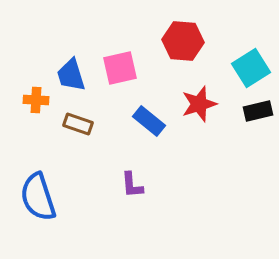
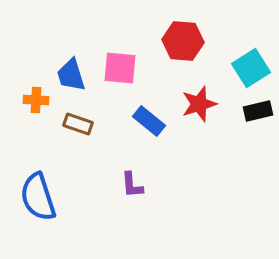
pink square: rotated 18 degrees clockwise
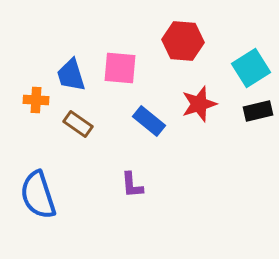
brown rectangle: rotated 16 degrees clockwise
blue semicircle: moved 2 px up
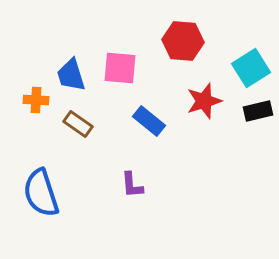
red star: moved 5 px right, 3 px up
blue semicircle: moved 3 px right, 2 px up
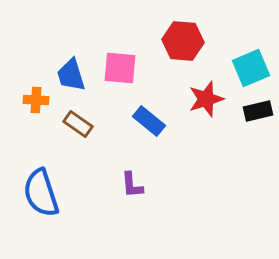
cyan square: rotated 9 degrees clockwise
red star: moved 2 px right, 2 px up
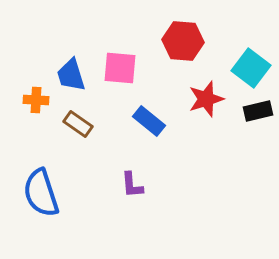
cyan square: rotated 30 degrees counterclockwise
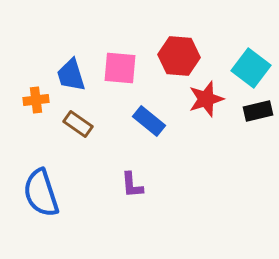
red hexagon: moved 4 px left, 15 px down
orange cross: rotated 10 degrees counterclockwise
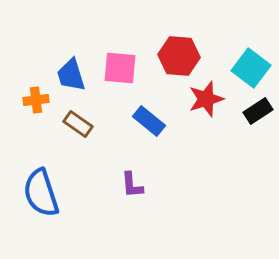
black rectangle: rotated 20 degrees counterclockwise
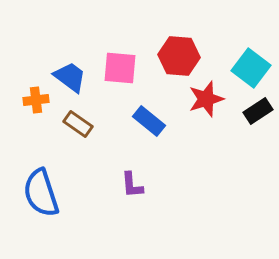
blue trapezoid: moved 1 px left, 2 px down; rotated 144 degrees clockwise
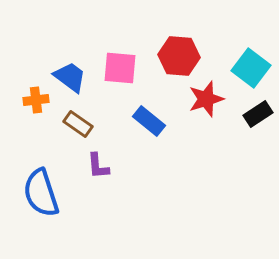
black rectangle: moved 3 px down
purple L-shape: moved 34 px left, 19 px up
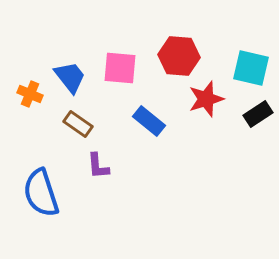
cyan square: rotated 24 degrees counterclockwise
blue trapezoid: rotated 15 degrees clockwise
orange cross: moved 6 px left, 6 px up; rotated 30 degrees clockwise
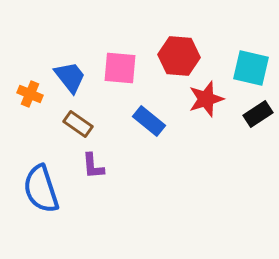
purple L-shape: moved 5 px left
blue semicircle: moved 4 px up
